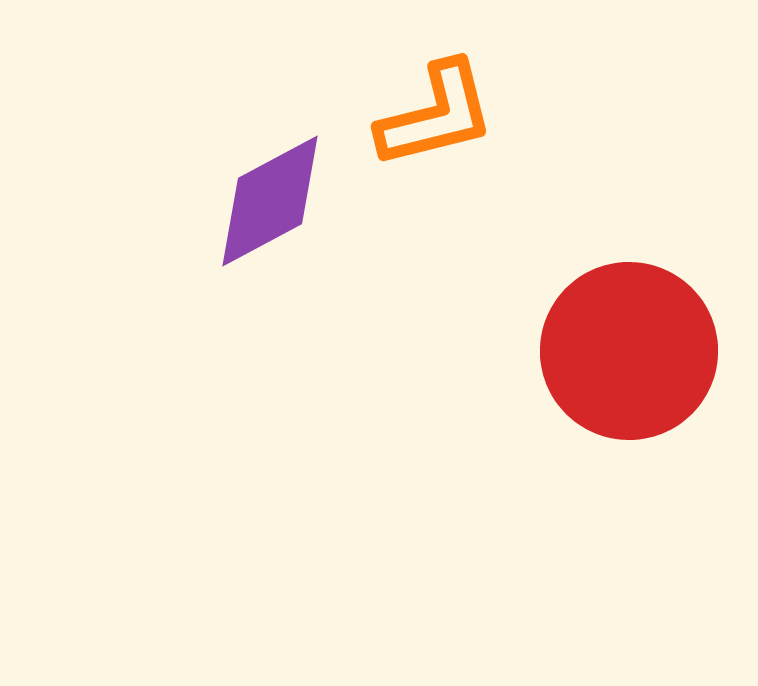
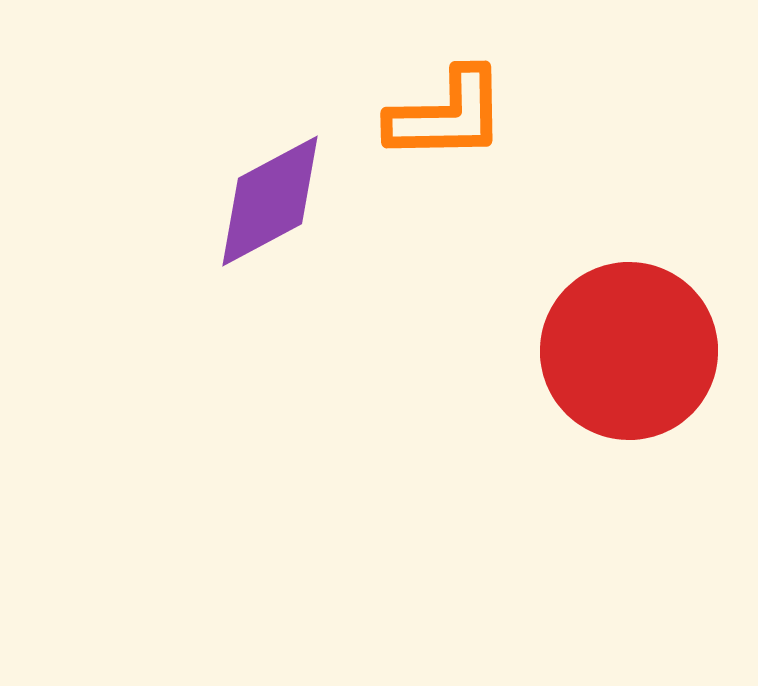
orange L-shape: moved 11 px right; rotated 13 degrees clockwise
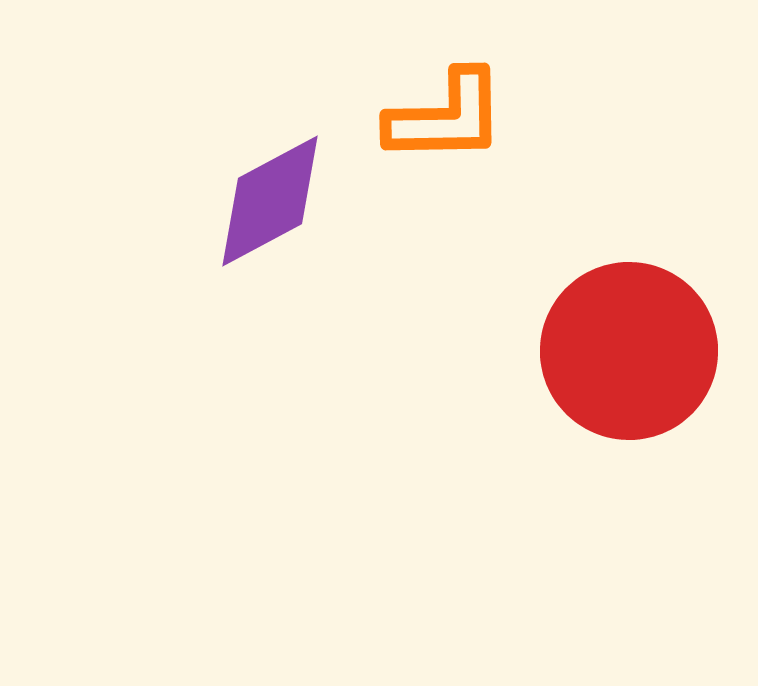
orange L-shape: moved 1 px left, 2 px down
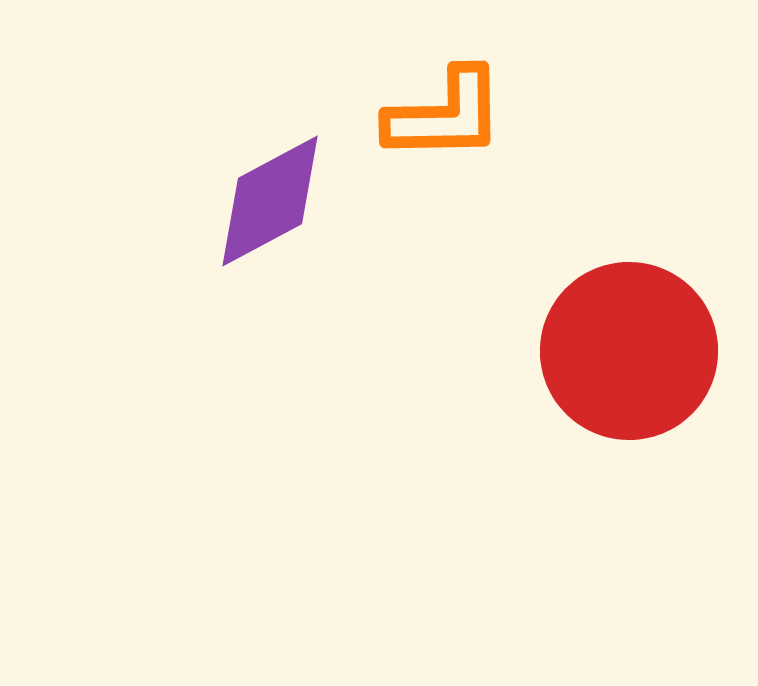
orange L-shape: moved 1 px left, 2 px up
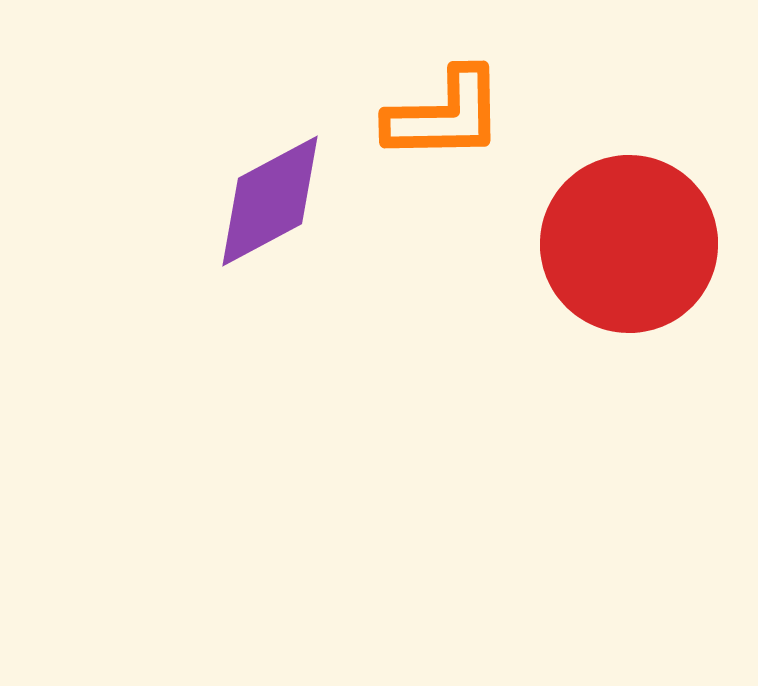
red circle: moved 107 px up
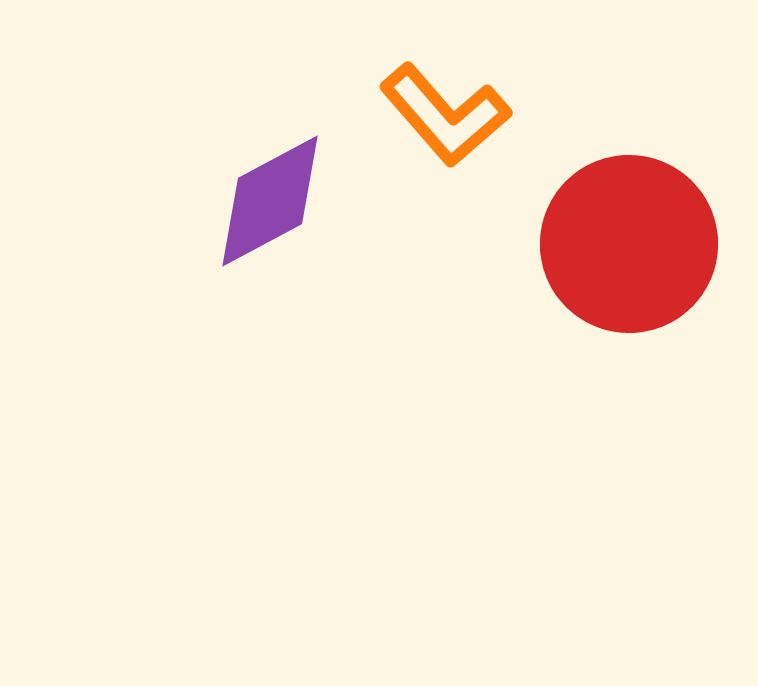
orange L-shape: rotated 50 degrees clockwise
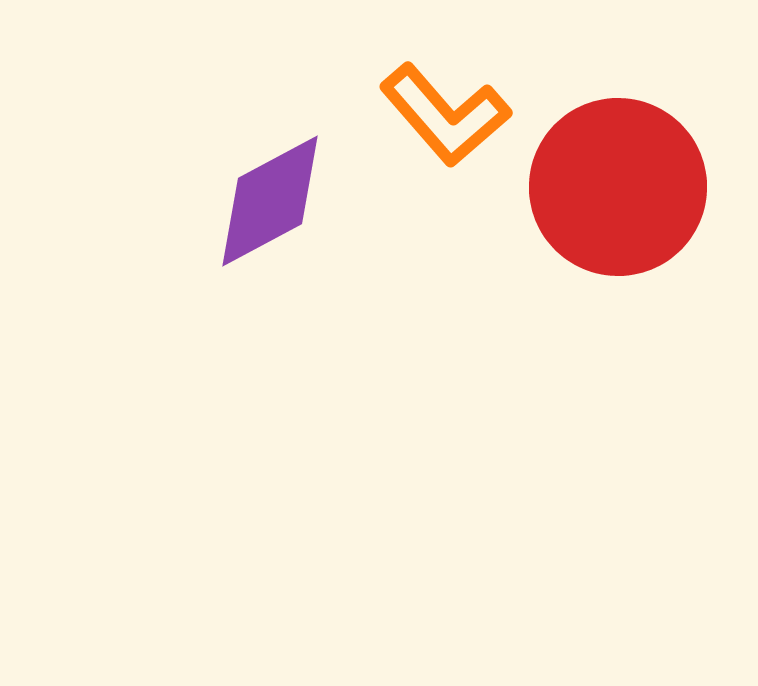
red circle: moved 11 px left, 57 px up
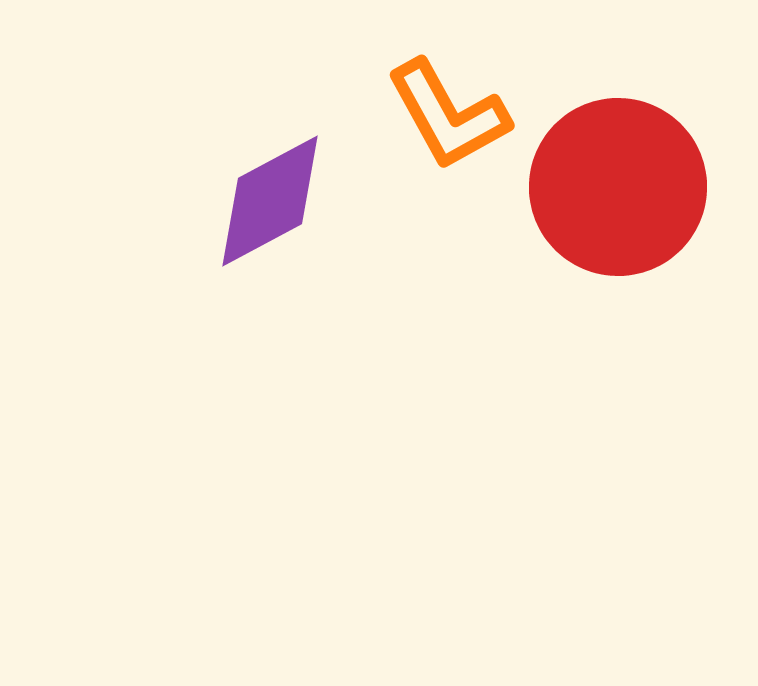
orange L-shape: moved 3 px right; rotated 12 degrees clockwise
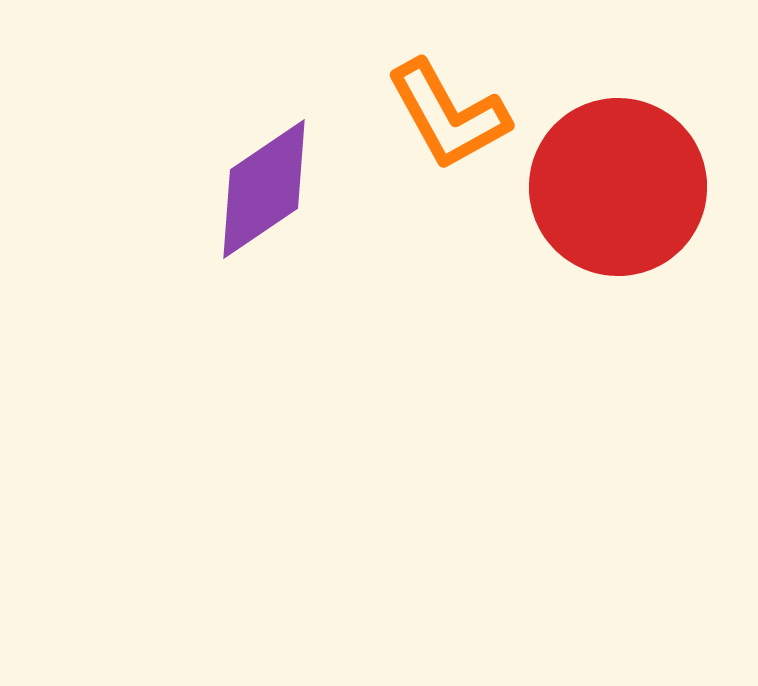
purple diamond: moved 6 px left, 12 px up; rotated 6 degrees counterclockwise
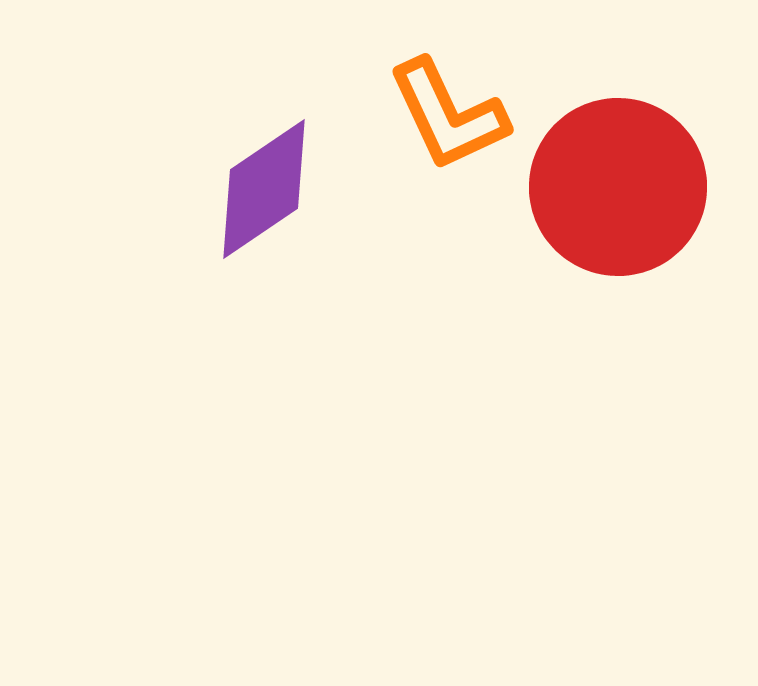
orange L-shape: rotated 4 degrees clockwise
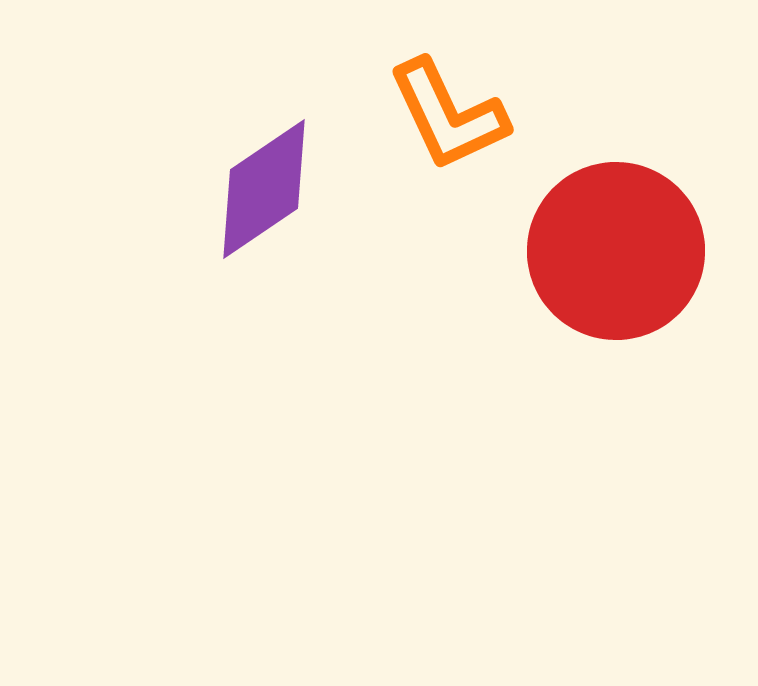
red circle: moved 2 px left, 64 px down
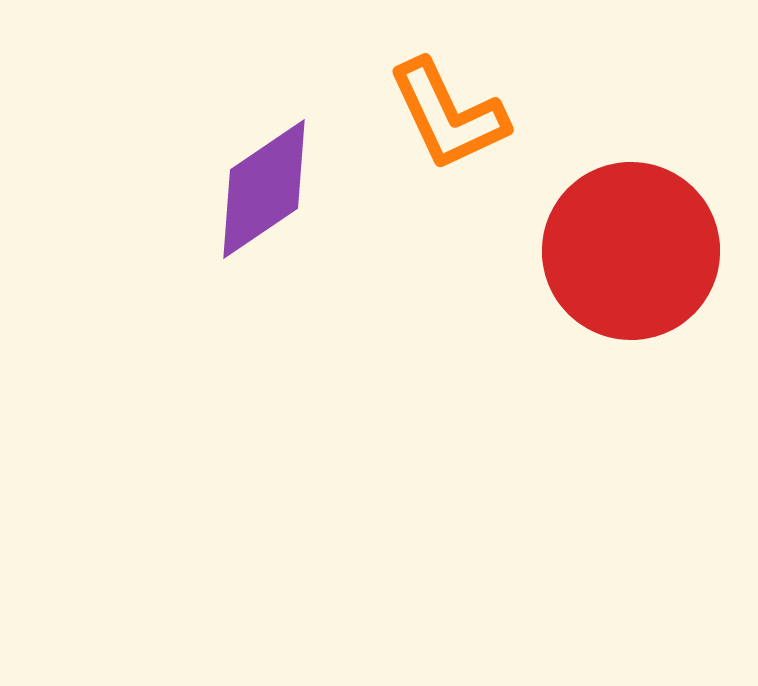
red circle: moved 15 px right
